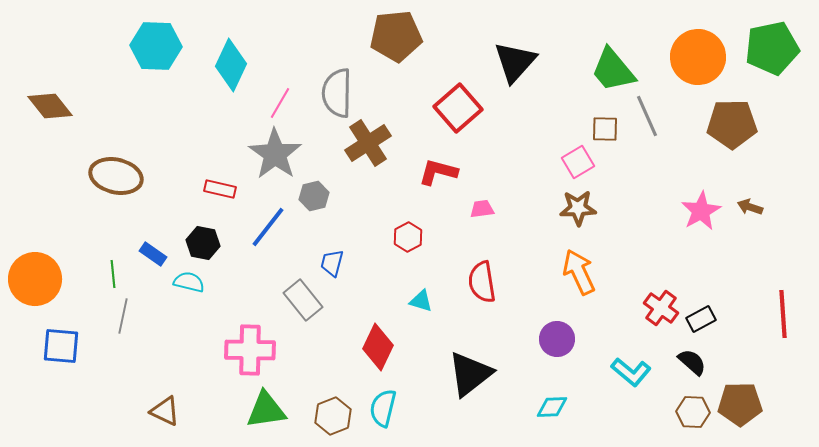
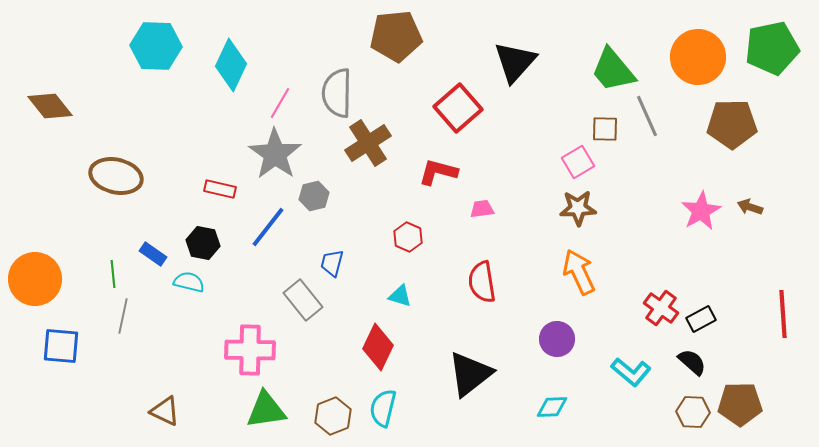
red hexagon at (408, 237): rotated 8 degrees counterclockwise
cyan triangle at (421, 301): moved 21 px left, 5 px up
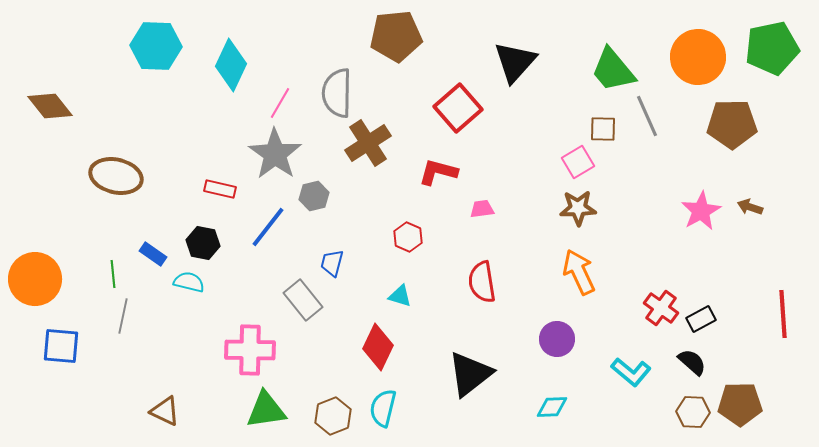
brown square at (605, 129): moved 2 px left
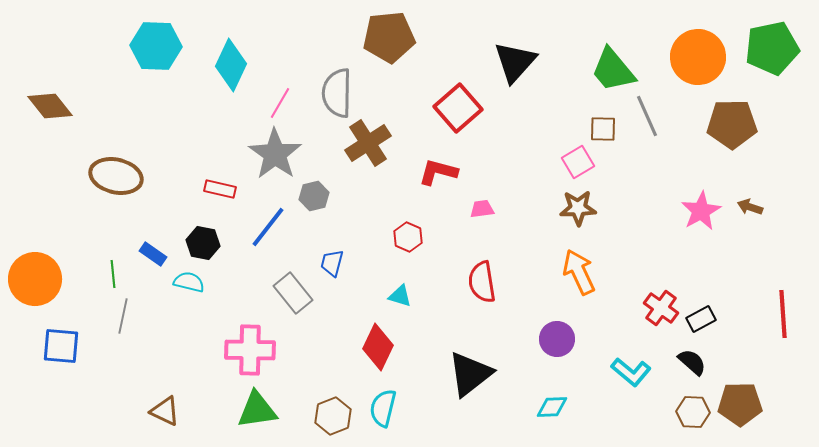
brown pentagon at (396, 36): moved 7 px left, 1 px down
gray rectangle at (303, 300): moved 10 px left, 7 px up
green triangle at (266, 410): moved 9 px left
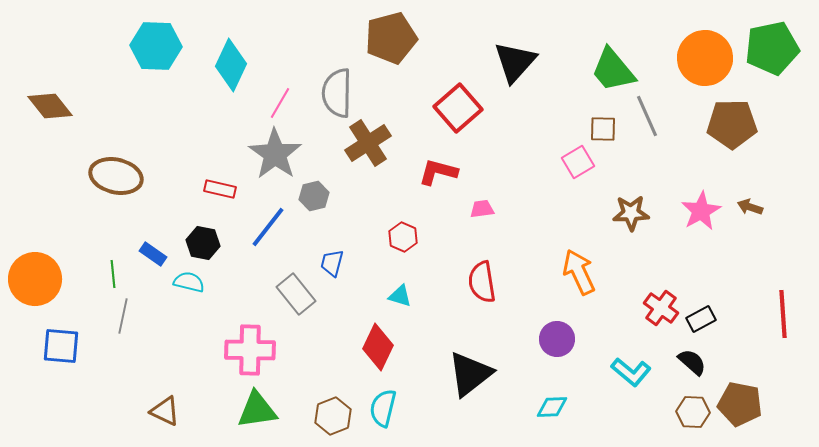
brown pentagon at (389, 37): moved 2 px right, 1 px down; rotated 9 degrees counterclockwise
orange circle at (698, 57): moved 7 px right, 1 px down
brown star at (578, 208): moved 53 px right, 5 px down
red hexagon at (408, 237): moved 5 px left
gray rectangle at (293, 293): moved 3 px right, 1 px down
brown pentagon at (740, 404): rotated 12 degrees clockwise
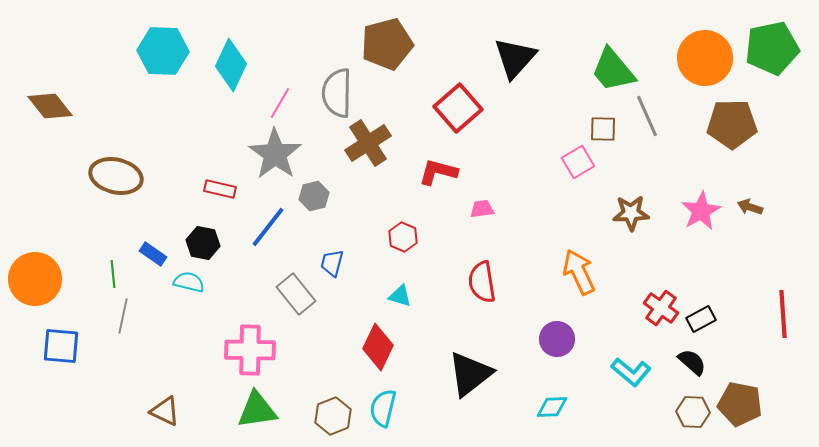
brown pentagon at (391, 38): moved 4 px left, 6 px down
cyan hexagon at (156, 46): moved 7 px right, 5 px down
black triangle at (515, 62): moved 4 px up
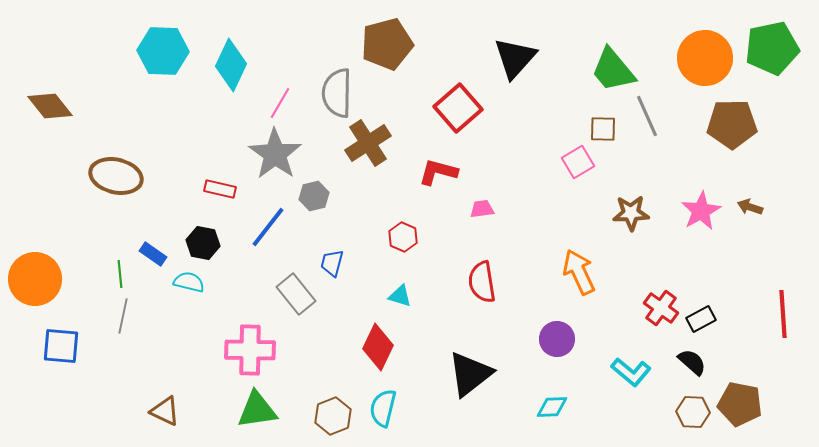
green line at (113, 274): moved 7 px right
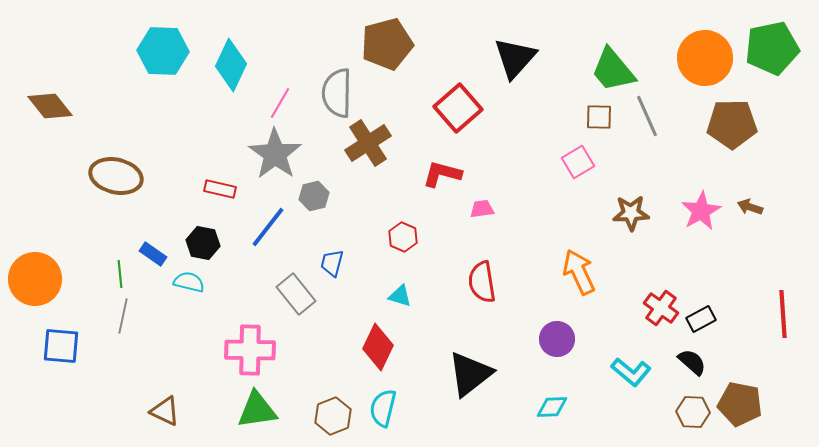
brown square at (603, 129): moved 4 px left, 12 px up
red L-shape at (438, 172): moved 4 px right, 2 px down
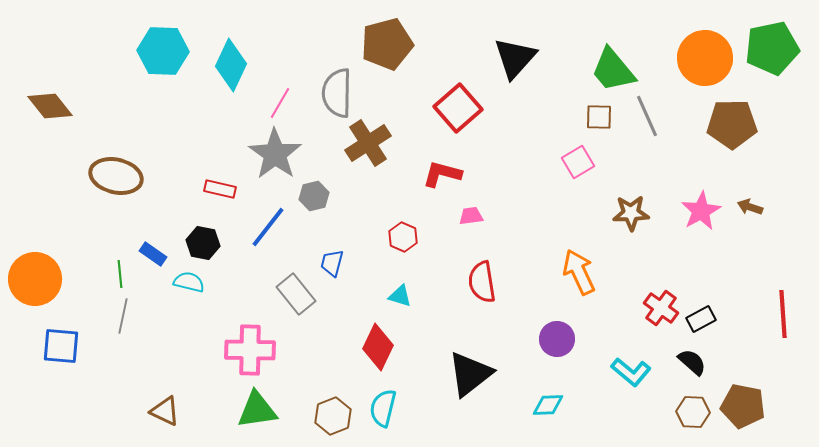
pink trapezoid at (482, 209): moved 11 px left, 7 px down
brown pentagon at (740, 404): moved 3 px right, 2 px down
cyan diamond at (552, 407): moved 4 px left, 2 px up
